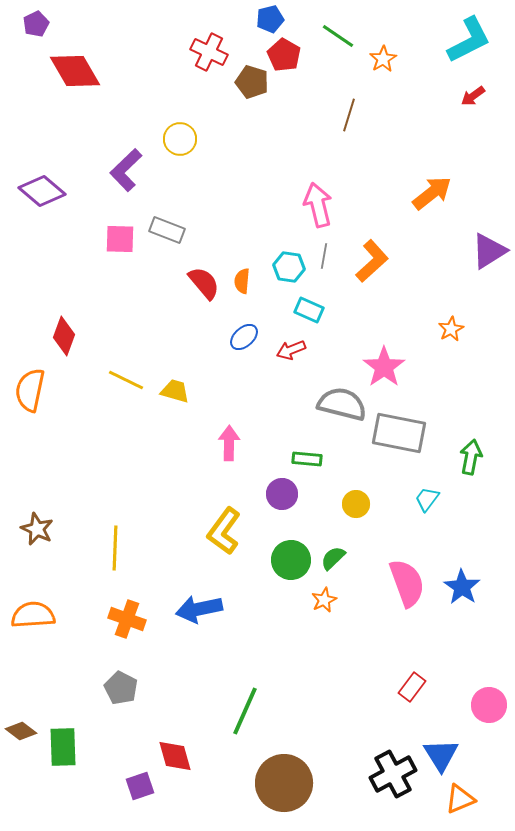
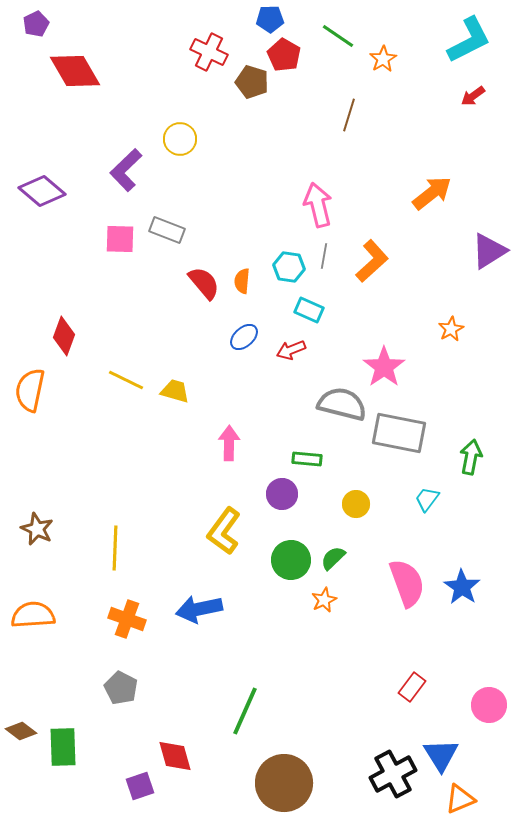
blue pentagon at (270, 19): rotated 12 degrees clockwise
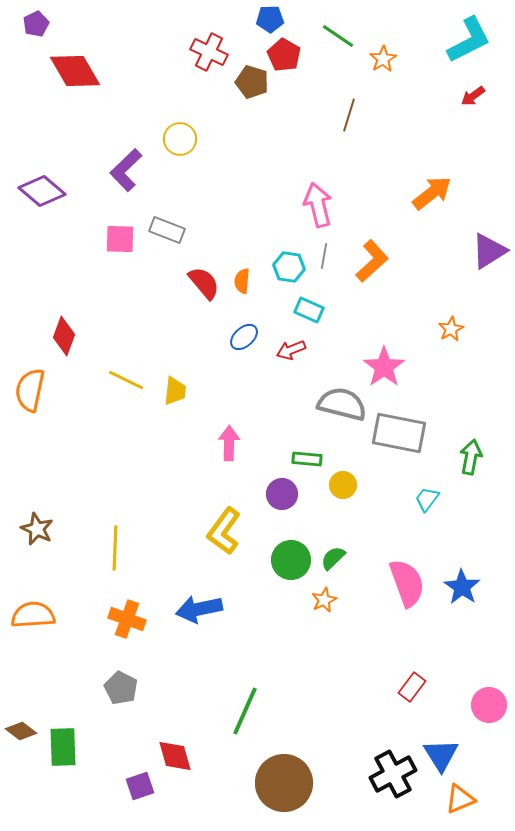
yellow trapezoid at (175, 391): rotated 80 degrees clockwise
yellow circle at (356, 504): moved 13 px left, 19 px up
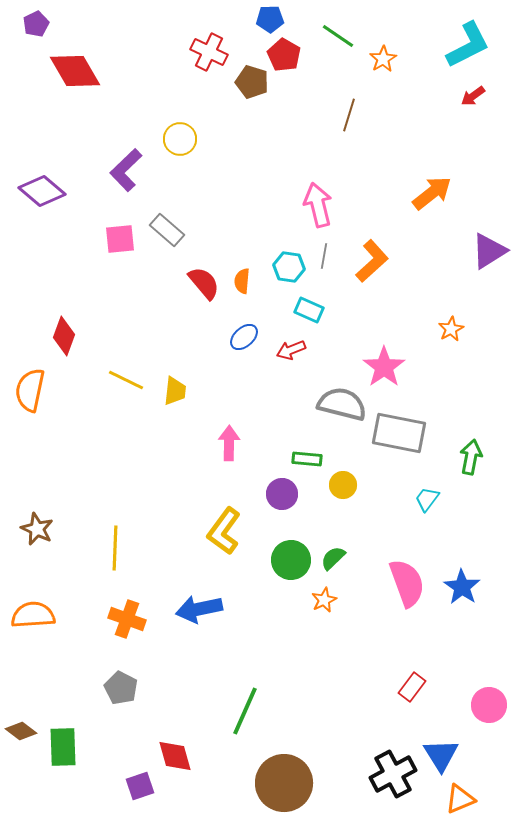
cyan L-shape at (469, 40): moved 1 px left, 5 px down
gray rectangle at (167, 230): rotated 20 degrees clockwise
pink square at (120, 239): rotated 8 degrees counterclockwise
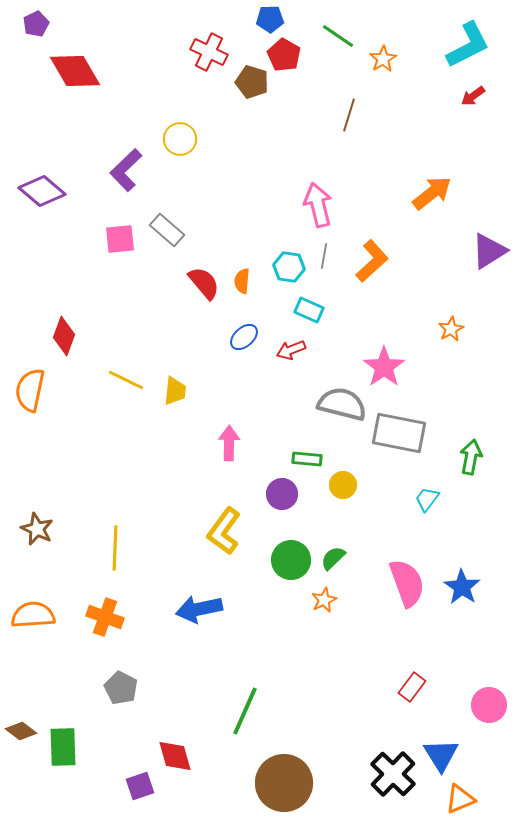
orange cross at (127, 619): moved 22 px left, 2 px up
black cross at (393, 774): rotated 18 degrees counterclockwise
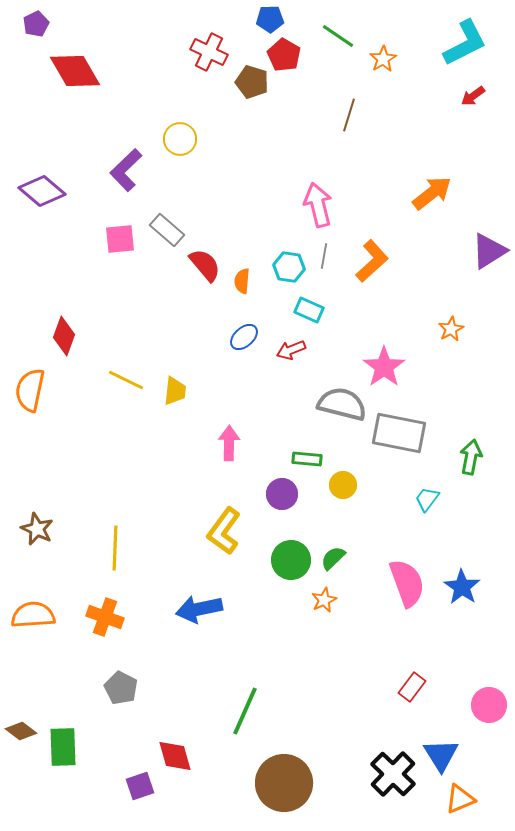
cyan L-shape at (468, 45): moved 3 px left, 2 px up
red semicircle at (204, 283): moved 1 px right, 18 px up
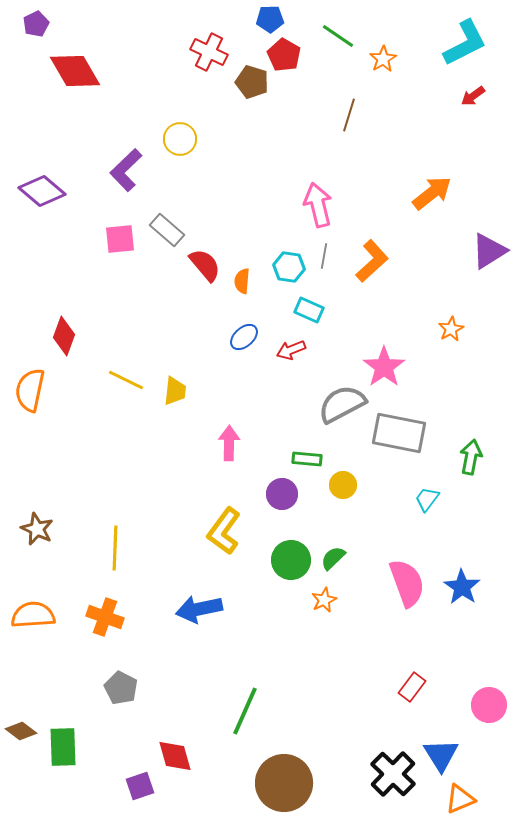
gray semicircle at (342, 404): rotated 42 degrees counterclockwise
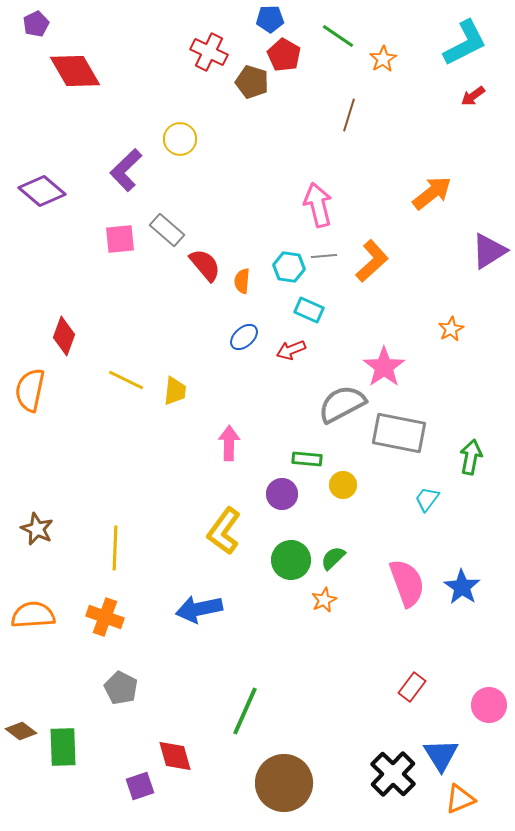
gray line at (324, 256): rotated 75 degrees clockwise
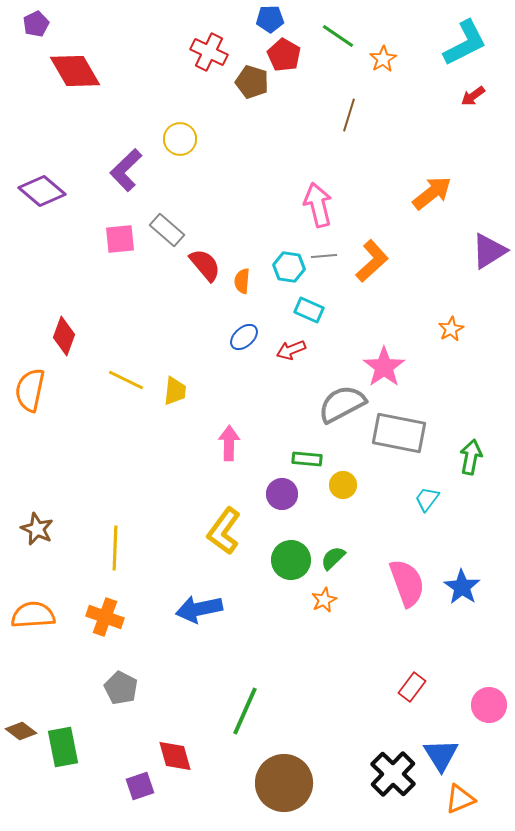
green rectangle at (63, 747): rotated 9 degrees counterclockwise
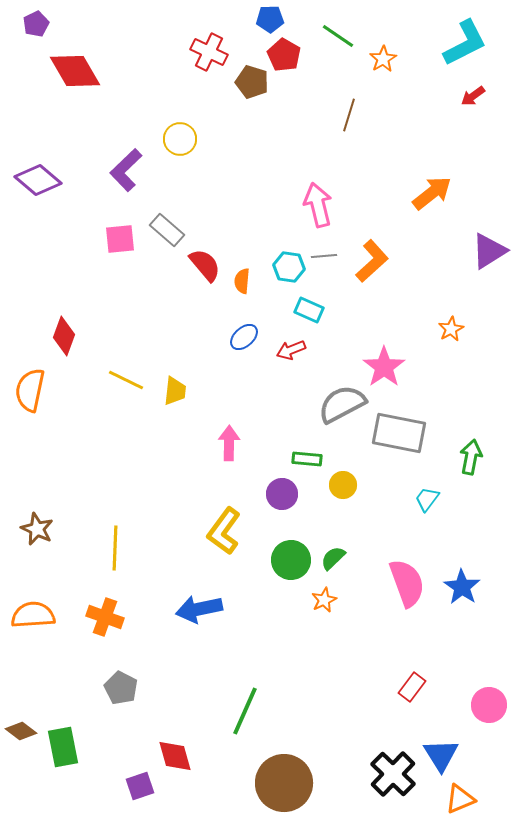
purple diamond at (42, 191): moved 4 px left, 11 px up
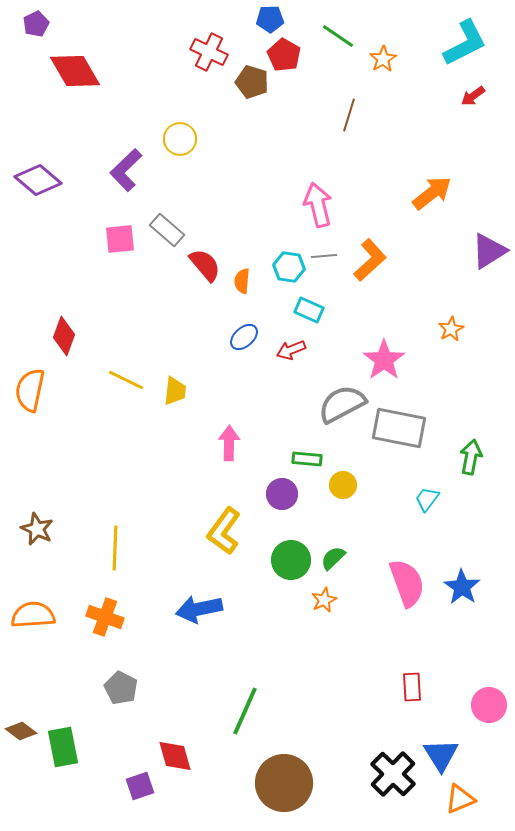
orange L-shape at (372, 261): moved 2 px left, 1 px up
pink star at (384, 367): moved 7 px up
gray rectangle at (399, 433): moved 5 px up
red rectangle at (412, 687): rotated 40 degrees counterclockwise
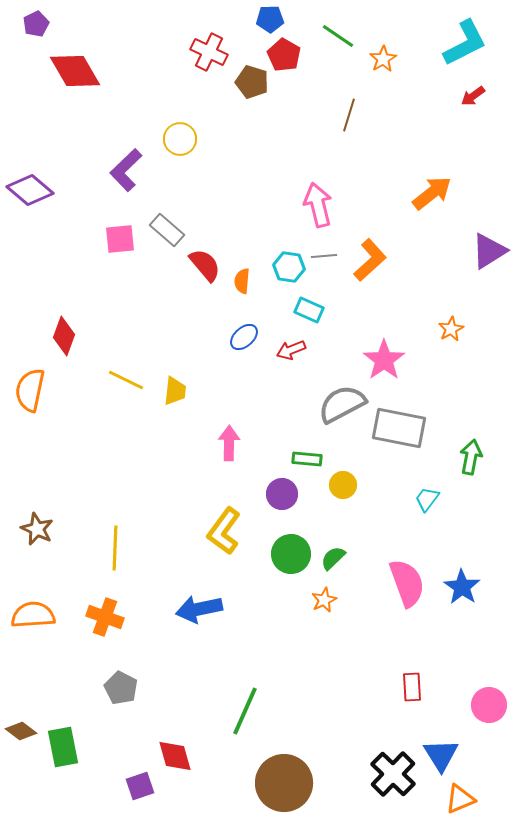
purple diamond at (38, 180): moved 8 px left, 10 px down
green circle at (291, 560): moved 6 px up
